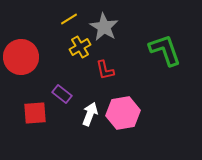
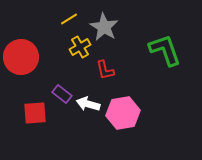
white arrow: moved 2 px left, 10 px up; rotated 95 degrees counterclockwise
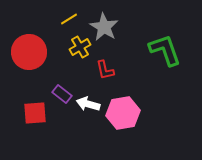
red circle: moved 8 px right, 5 px up
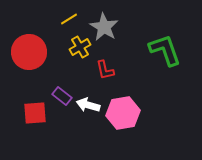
purple rectangle: moved 2 px down
white arrow: moved 1 px down
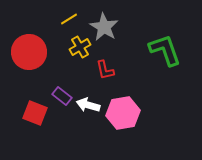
red square: rotated 25 degrees clockwise
